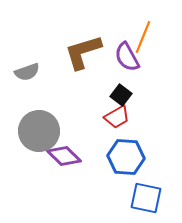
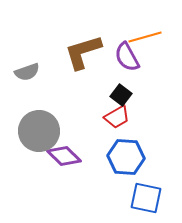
orange line: moved 2 px right; rotated 52 degrees clockwise
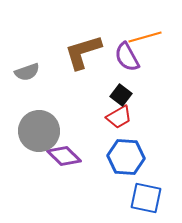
red trapezoid: moved 2 px right
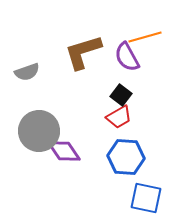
purple diamond: moved 5 px up; rotated 12 degrees clockwise
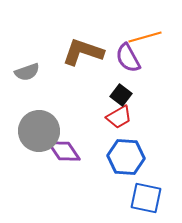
brown L-shape: rotated 36 degrees clockwise
purple semicircle: moved 1 px right, 1 px down
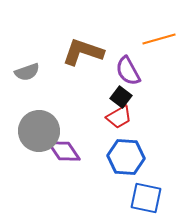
orange line: moved 14 px right, 2 px down
purple semicircle: moved 13 px down
black square: moved 2 px down
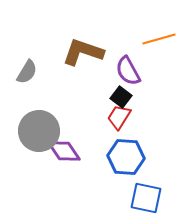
gray semicircle: rotated 40 degrees counterclockwise
red trapezoid: rotated 152 degrees clockwise
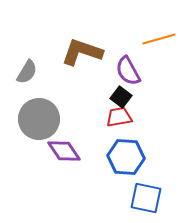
brown L-shape: moved 1 px left
red trapezoid: rotated 48 degrees clockwise
gray circle: moved 12 px up
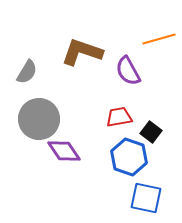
black square: moved 30 px right, 35 px down
blue hexagon: moved 3 px right; rotated 15 degrees clockwise
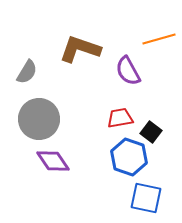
brown L-shape: moved 2 px left, 3 px up
red trapezoid: moved 1 px right, 1 px down
purple diamond: moved 11 px left, 10 px down
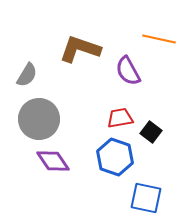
orange line: rotated 28 degrees clockwise
gray semicircle: moved 3 px down
blue hexagon: moved 14 px left
